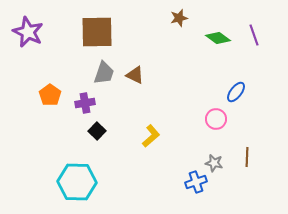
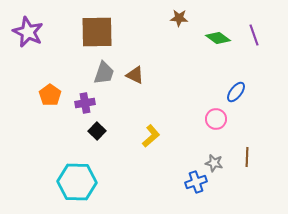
brown star: rotated 18 degrees clockwise
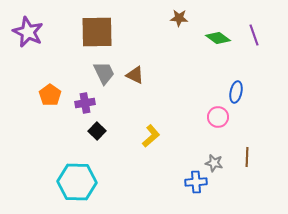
gray trapezoid: rotated 45 degrees counterclockwise
blue ellipse: rotated 25 degrees counterclockwise
pink circle: moved 2 px right, 2 px up
blue cross: rotated 15 degrees clockwise
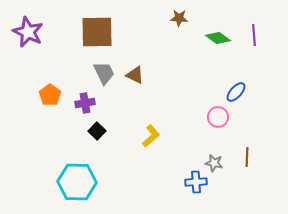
purple line: rotated 15 degrees clockwise
blue ellipse: rotated 30 degrees clockwise
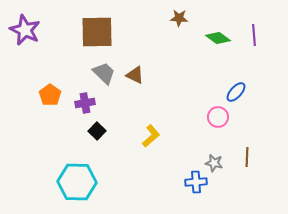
purple star: moved 3 px left, 2 px up
gray trapezoid: rotated 20 degrees counterclockwise
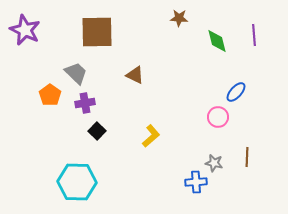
green diamond: moved 1 px left, 3 px down; rotated 40 degrees clockwise
gray trapezoid: moved 28 px left
